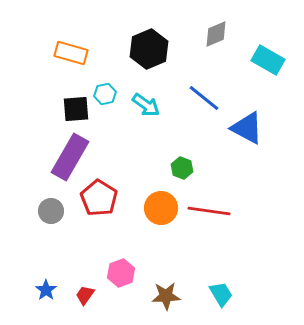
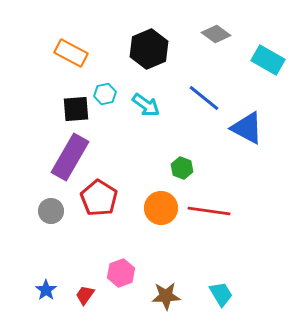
gray diamond: rotated 60 degrees clockwise
orange rectangle: rotated 12 degrees clockwise
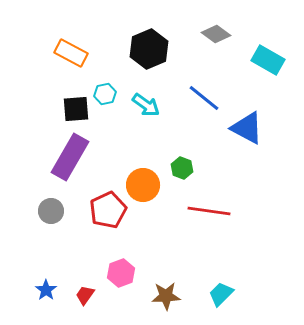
red pentagon: moved 9 px right, 12 px down; rotated 15 degrees clockwise
orange circle: moved 18 px left, 23 px up
cyan trapezoid: rotated 104 degrees counterclockwise
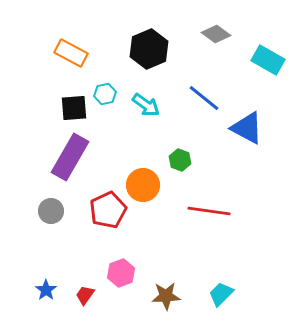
black square: moved 2 px left, 1 px up
green hexagon: moved 2 px left, 8 px up
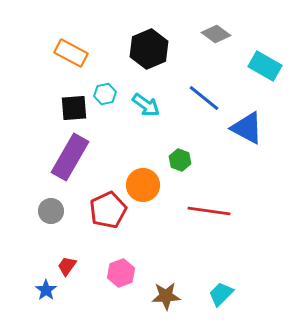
cyan rectangle: moved 3 px left, 6 px down
red trapezoid: moved 18 px left, 29 px up
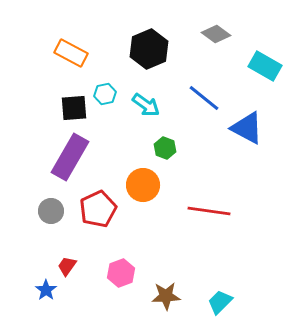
green hexagon: moved 15 px left, 12 px up
red pentagon: moved 10 px left, 1 px up
cyan trapezoid: moved 1 px left, 8 px down
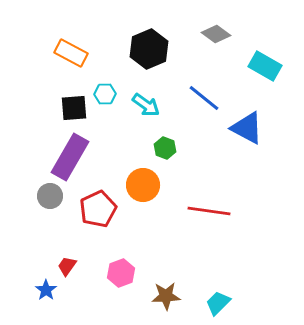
cyan hexagon: rotated 10 degrees clockwise
gray circle: moved 1 px left, 15 px up
cyan trapezoid: moved 2 px left, 1 px down
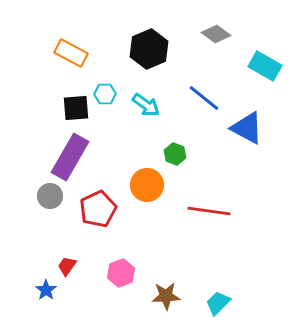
black square: moved 2 px right
green hexagon: moved 10 px right, 6 px down
orange circle: moved 4 px right
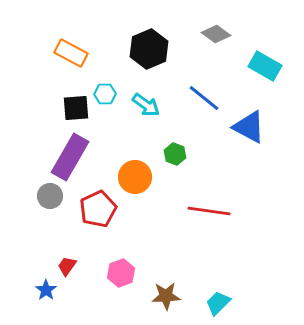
blue triangle: moved 2 px right, 1 px up
orange circle: moved 12 px left, 8 px up
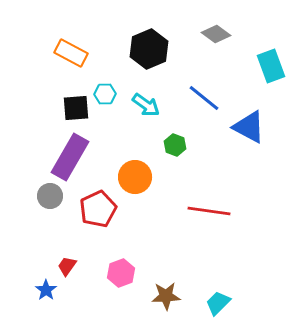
cyan rectangle: moved 6 px right; rotated 40 degrees clockwise
green hexagon: moved 9 px up
